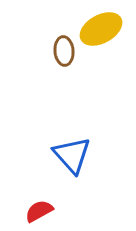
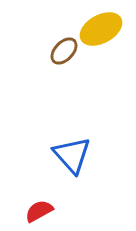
brown ellipse: rotated 48 degrees clockwise
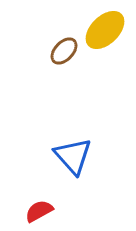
yellow ellipse: moved 4 px right, 1 px down; rotated 15 degrees counterclockwise
blue triangle: moved 1 px right, 1 px down
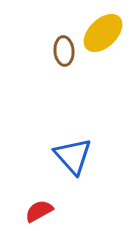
yellow ellipse: moved 2 px left, 3 px down
brown ellipse: rotated 48 degrees counterclockwise
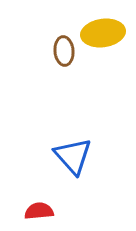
yellow ellipse: rotated 36 degrees clockwise
red semicircle: rotated 24 degrees clockwise
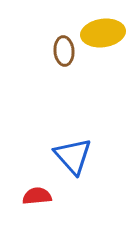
red semicircle: moved 2 px left, 15 px up
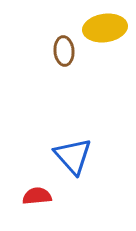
yellow ellipse: moved 2 px right, 5 px up
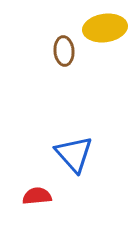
blue triangle: moved 1 px right, 2 px up
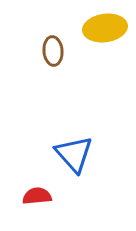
brown ellipse: moved 11 px left
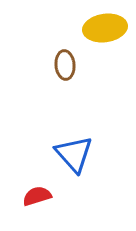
brown ellipse: moved 12 px right, 14 px down
red semicircle: rotated 12 degrees counterclockwise
